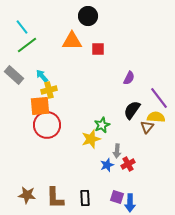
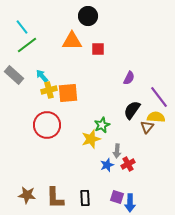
purple line: moved 1 px up
orange square: moved 28 px right, 13 px up
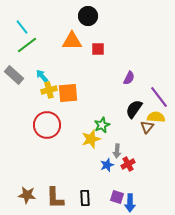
black semicircle: moved 2 px right, 1 px up
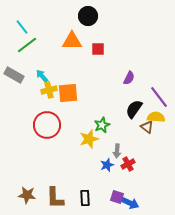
gray rectangle: rotated 12 degrees counterclockwise
brown triangle: rotated 32 degrees counterclockwise
yellow star: moved 2 px left
blue arrow: rotated 66 degrees counterclockwise
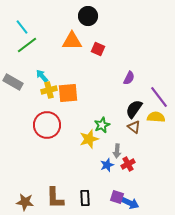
red square: rotated 24 degrees clockwise
gray rectangle: moved 1 px left, 7 px down
brown triangle: moved 13 px left
brown star: moved 2 px left, 7 px down
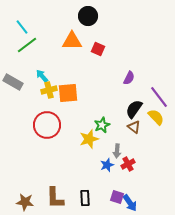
yellow semicircle: rotated 42 degrees clockwise
blue arrow: rotated 30 degrees clockwise
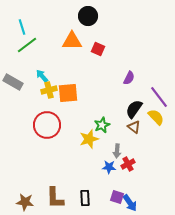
cyan line: rotated 21 degrees clockwise
blue star: moved 2 px right, 2 px down; rotated 24 degrees clockwise
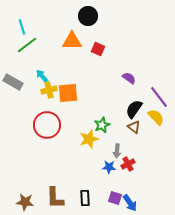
purple semicircle: rotated 80 degrees counterclockwise
purple square: moved 2 px left, 1 px down
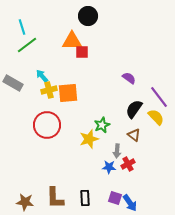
red square: moved 16 px left, 3 px down; rotated 24 degrees counterclockwise
gray rectangle: moved 1 px down
brown triangle: moved 8 px down
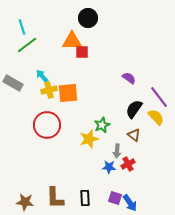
black circle: moved 2 px down
